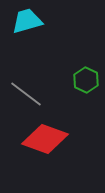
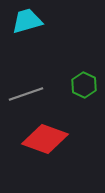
green hexagon: moved 2 px left, 5 px down
gray line: rotated 56 degrees counterclockwise
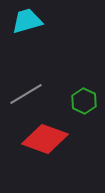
green hexagon: moved 16 px down
gray line: rotated 12 degrees counterclockwise
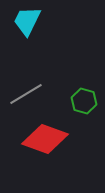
cyan trapezoid: rotated 48 degrees counterclockwise
green hexagon: rotated 10 degrees counterclockwise
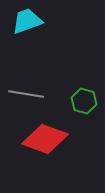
cyan trapezoid: rotated 44 degrees clockwise
gray line: rotated 40 degrees clockwise
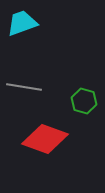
cyan trapezoid: moved 5 px left, 2 px down
gray line: moved 2 px left, 7 px up
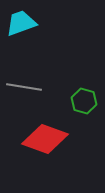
cyan trapezoid: moved 1 px left
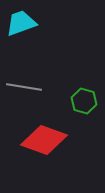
red diamond: moved 1 px left, 1 px down
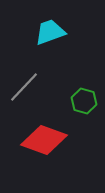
cyan trapezoid: moved 29 px right, 9 px down
gray line: rotated 56 degrees counterclockwise
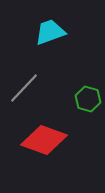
gray line: moved 1 px down
green hexagon: moved 4 px right, 2 px up
